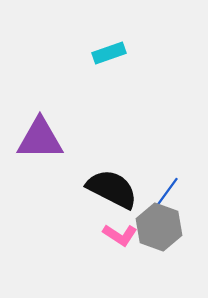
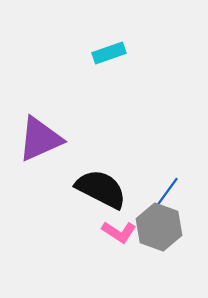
purple triangle: rotated 24 degrees counterclockwise
black semicircle: moved 11 px left
pink L-shape: moved 1 px left, 3 px up
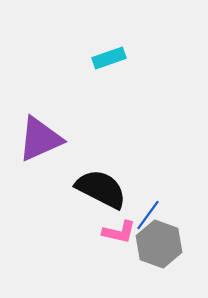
cyan rectangle: moved 5 px down
blue line: moved 19 px left, 23 px down
gray hexagon: moved 17 px down
pink L-shape: rotated 20 degrees counterclockwise
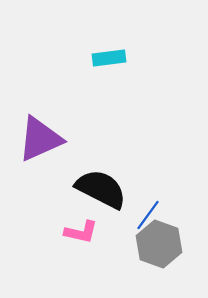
cyan rectangle: rotated 12 degrees clockwise
pink L-shape: moved 38 px left
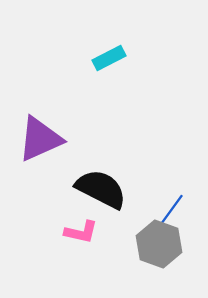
cyan rectangle: rotated 20 degrees counterclockwise
blue line: moved 24 px right, 6 px up
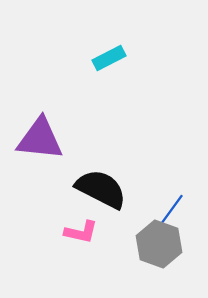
purple triangle: rotated 30 degrees clockwise
